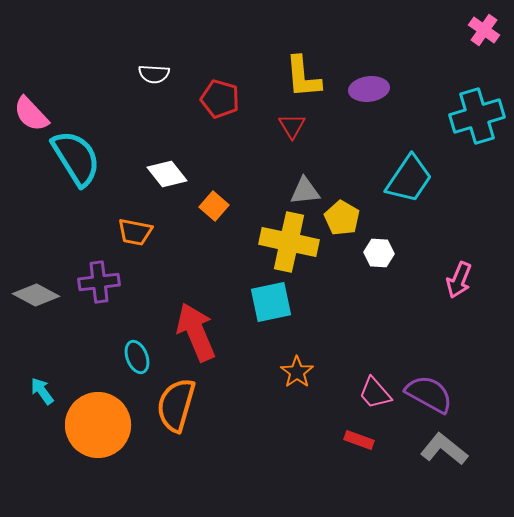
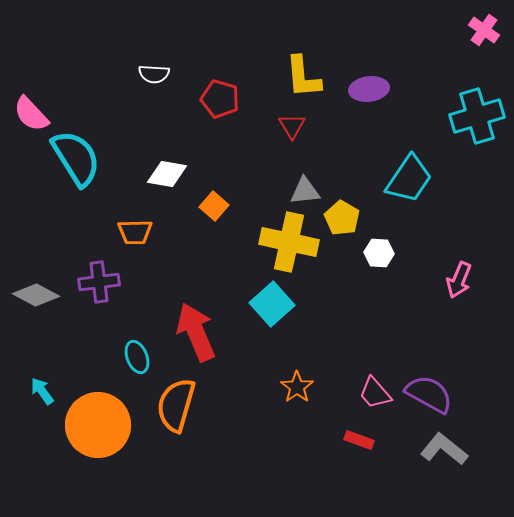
white diamond: rotated 42 degrees counterclockwise
orange trapezoid: rotated 12 degrees counterclockwise
cyan square: moved 1 px right, 2 px down; rotated 30 degrees counterclockwise
orange star: moved 15 px down
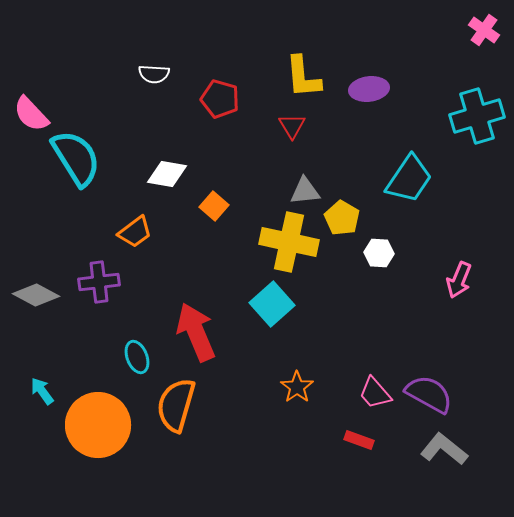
orange trapezoid: rotated 36 degrees counterclockwise
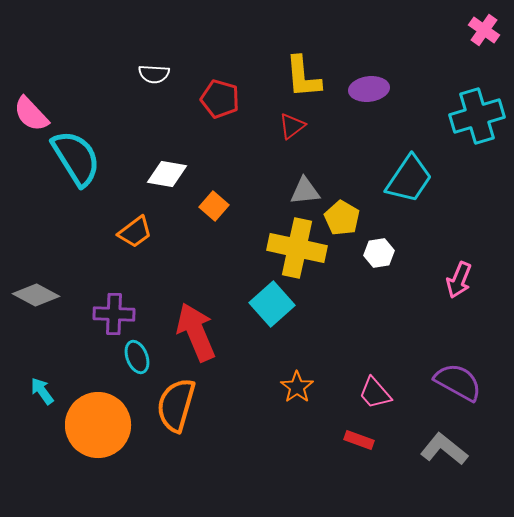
red triangle: rotated 24 degrees clockwise
yellow cross: moved 8 px right, 6 px down
white hexagon: rotated 12 degrees counterclockwise
purple cross: moved 15 px right, 32 px down; rotated 9 degrees clockwise
purple semicircle: moved 29 px right, 12 px up
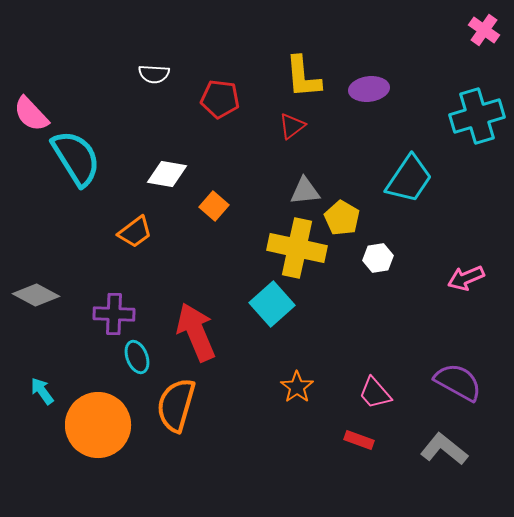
red pentagon: rotated 9 degrees counterclockwise
white hexagon: moved 1 px left, 5 px down
pink arrow: moved 7 px right, 2 px up; rotated 45 degrees clockwise
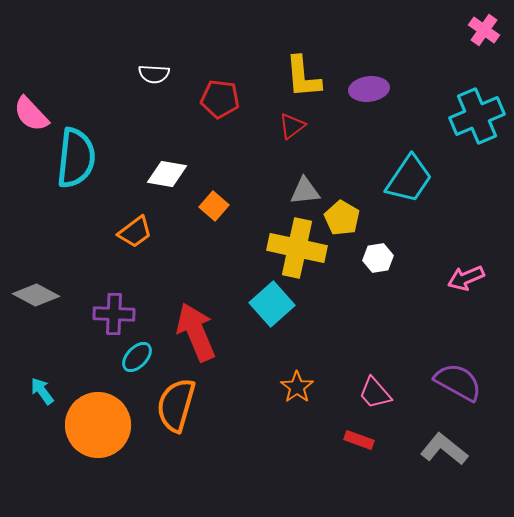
cyan cross: rotated 6 degrees counterclockwise
cyan semicircle: rotated 38 degrees clockwise
cyan ellipse: rotated 64 degrees clockwise
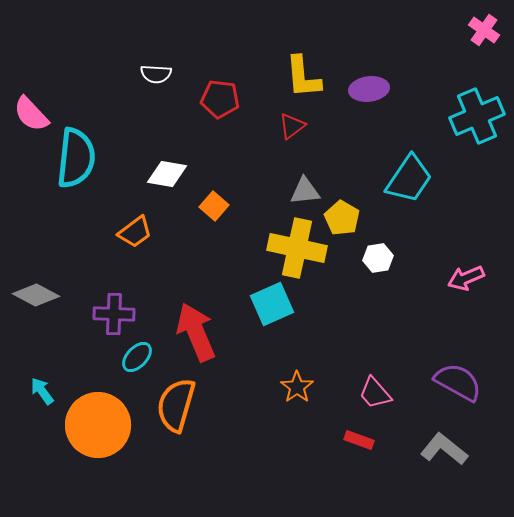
white semicircle: moved 2 px right
cyan square: rotated 18 degrees clockwise
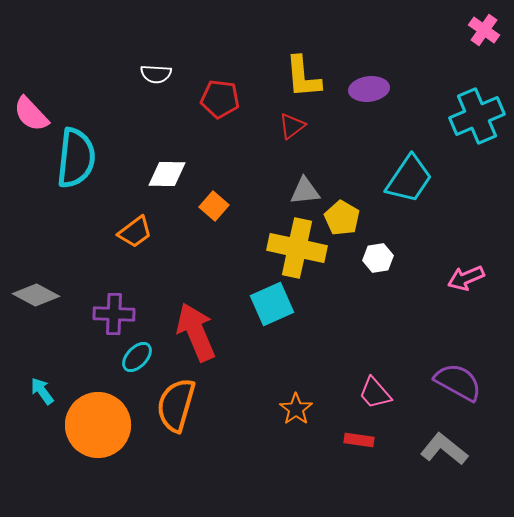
white diamond: rotated 9 degrees counterclockwise
orange star: moved 1 px left, 22 px down
red rectangle: rotated 12 degrees counterclockwise
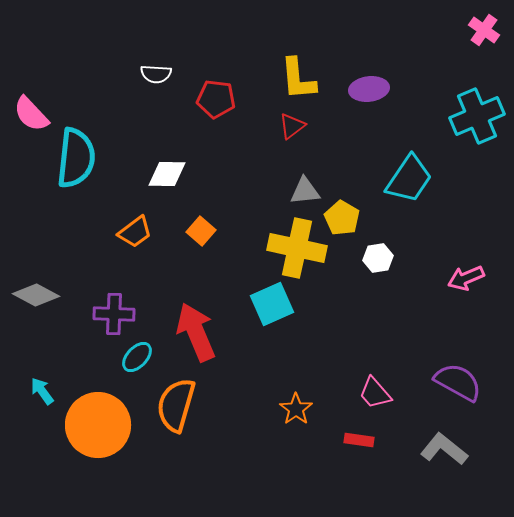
yellow L-shape: moved 5 px left, 2 px down
red pentagon: moved 4 px left
orange square: moved 13 px left, 25 px down
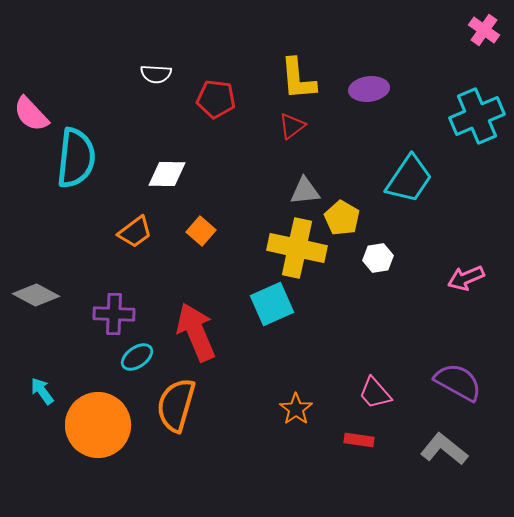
cyan ellipse: rotated 12 degrees clockwise
